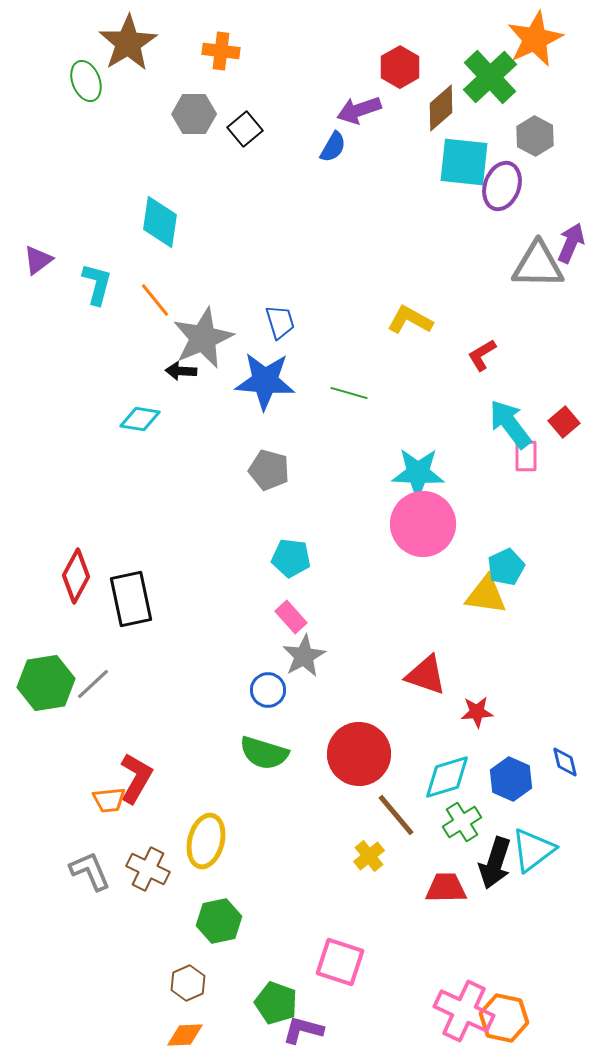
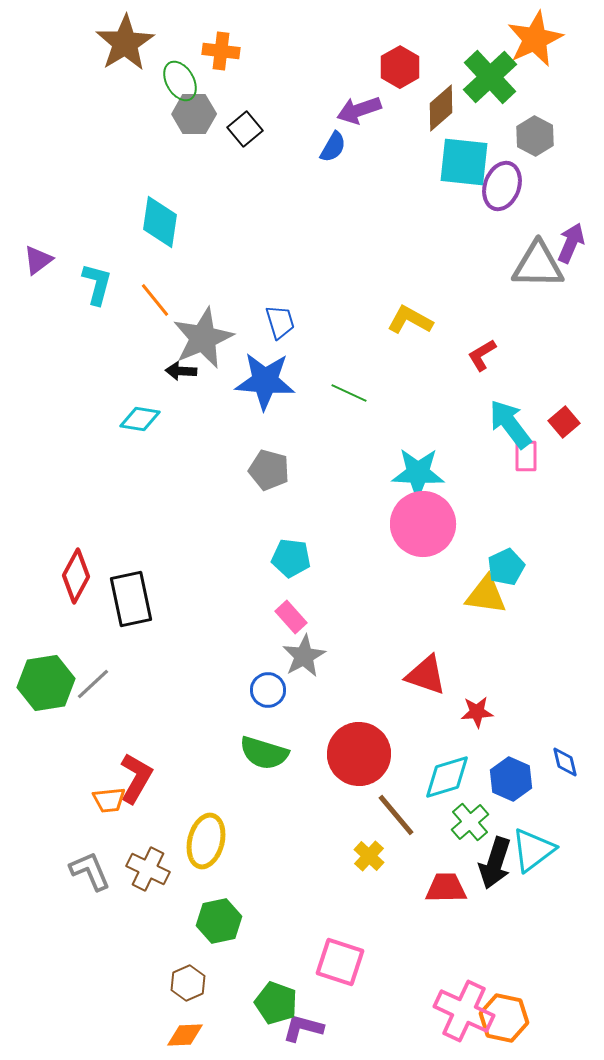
brown star at (128, 43): moved 3 px left
green ellipse at (86, 81): moved 94 px right; rotated 9 degrees counterclockwise
green line at (349, 393): rotated 9 degrees clockwise
green cross at (462, 822): moved 8 px right; rotated 9 degrees counterclockwise
yellow cross at (369, 856): rotated 8 degrees counterclockwise
purple L-shape at (303, 1030): moved 2 px up
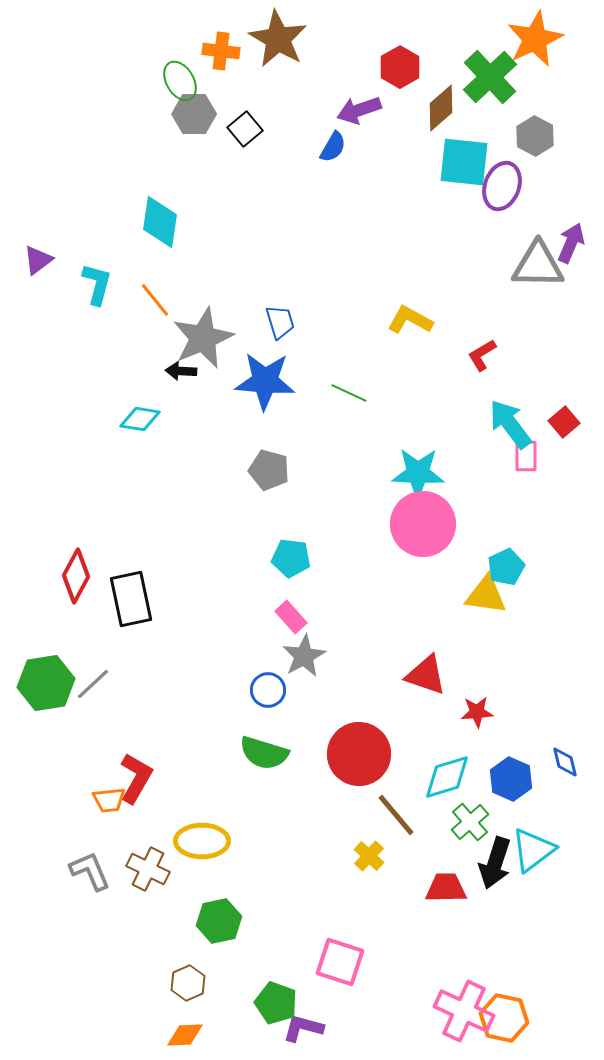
brown star at (125, 43): moved 153 px right, 4 px up; rotated 10 degrees counterclockwise
yellow ellipse at (206, 841): moved 4 px left; rotated 76 degrees clockwise
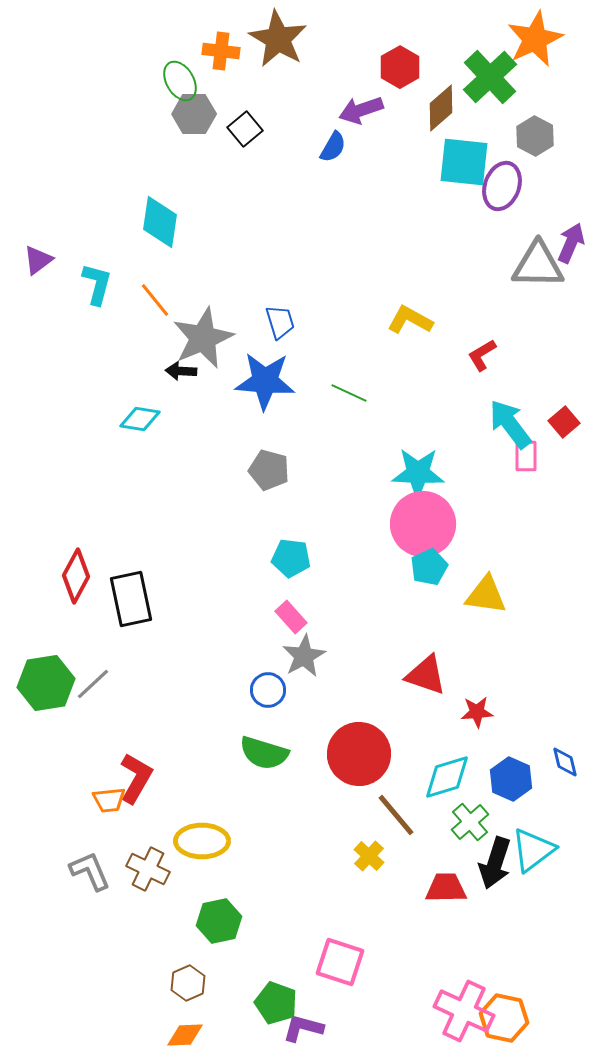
purple arrow at (359, 110): moved 2 px right
cyan pentagon at (506, 567): moved 77 px left
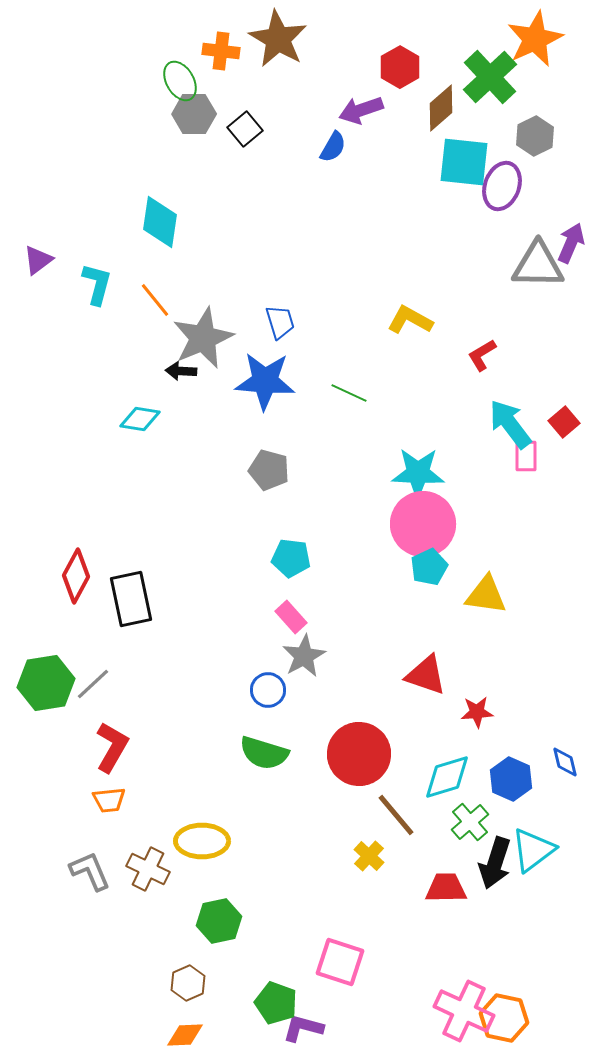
gray hexagon at (535, 136): rotated 6 degrees clockwise
red L-shape at (136, 778): moved 24 px left, 31 px up
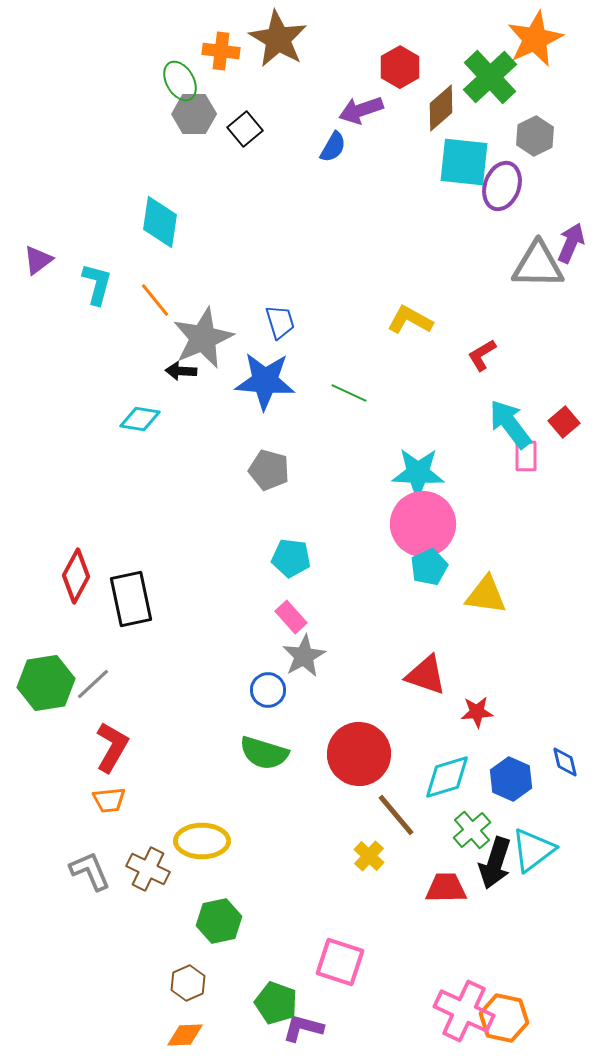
green cross at (470, 822): moved 2 px right, 8 px down
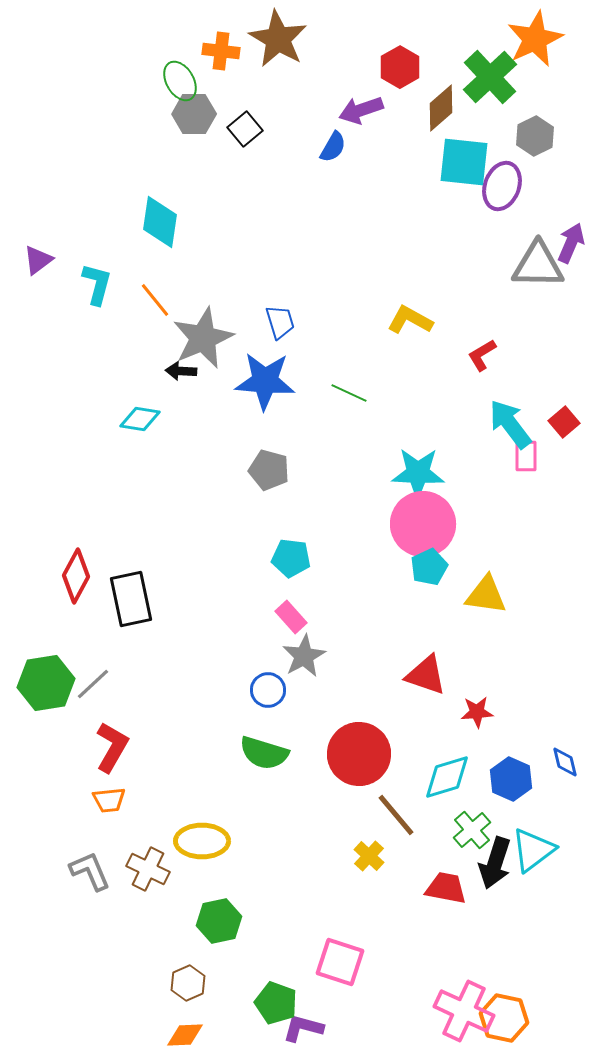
red trapezoid at (446, 888): rotated 12 degrees clockwise
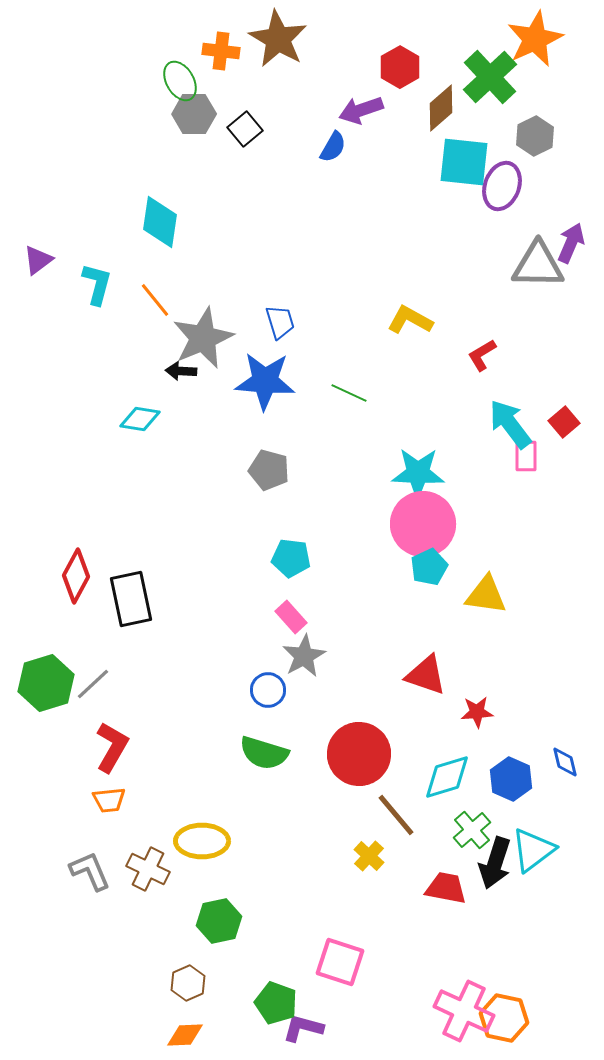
green hexagon at (46, 683): rotated 8 degrees counterclockwise
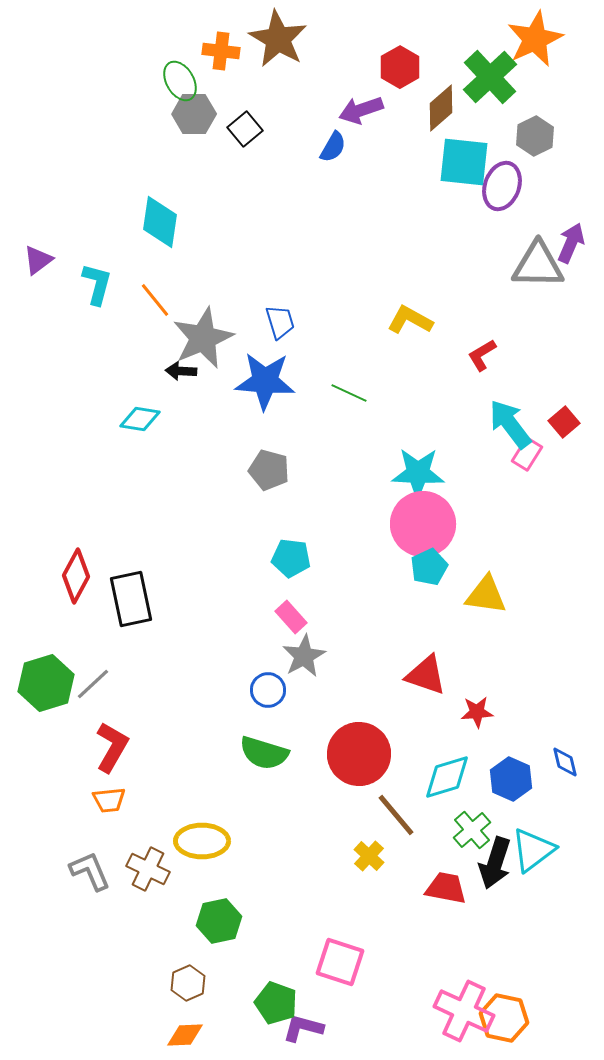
pink rectangle at (526, 456): moved 1 px right, 2 px up; rotated 32 degrees clockwise
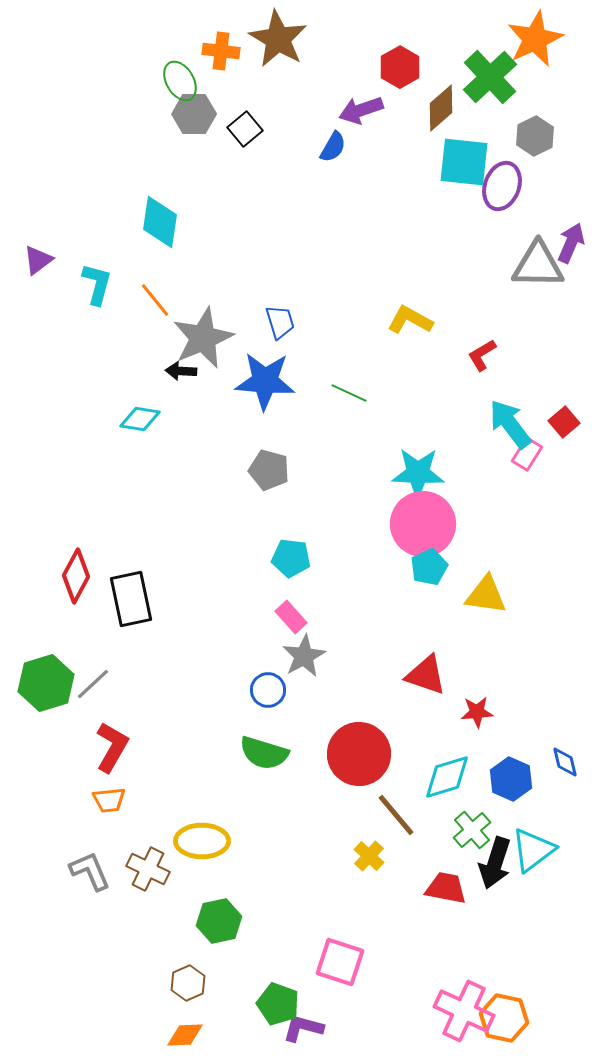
green pentagon at (276, 1003): moved 2 px right, 1 px down
